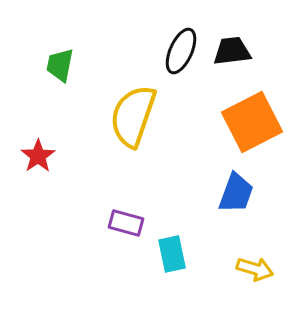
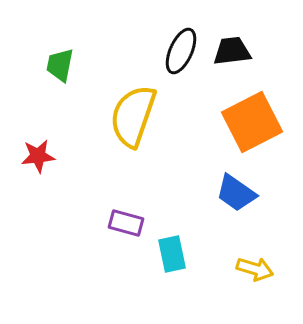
red star: rotated 28 degrees clockwise
blue trapezoid: rotated 105 degrees clockwise
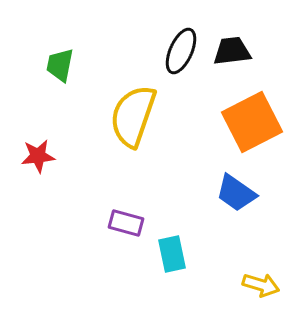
yellow arrow: moved 6 px right, 16 px down
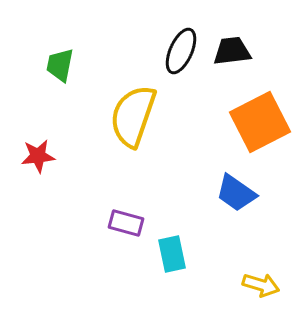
orange square: moved 8 px right
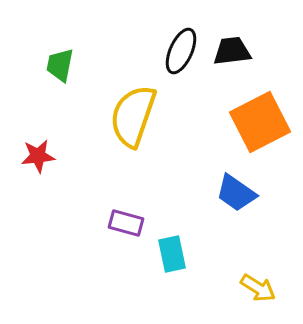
yellow arrow: moved 3 px left, 3 px down; rotated 15 degrees clockwise
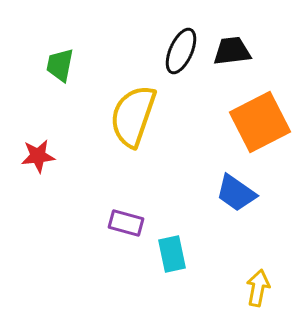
yellow arrow: rotated 111 degrees counterclockwise
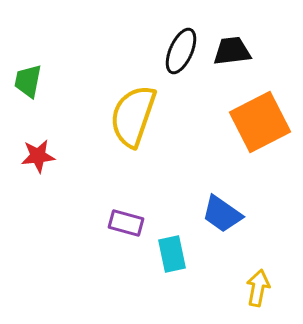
green trapezoid: moved 32 px left, 16 px down
blue trapezoid: moved 14 px left, 21 px down
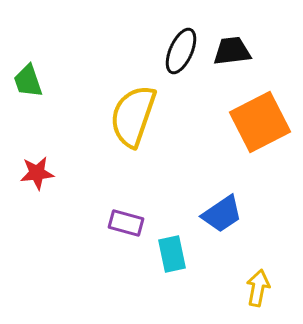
green trapezoid: rotated 30 degrees counterclockwise
red star: moved 1 px left, 17 px down
blue trapezoid: rotated 69 degrees counterclockwise
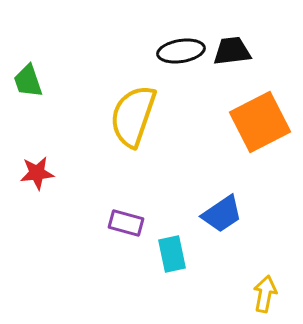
black ellipse: rotated 57 degrees clockwise
yellow arrow: moved 7 px right, 6 px down
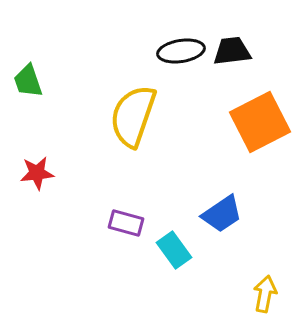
cyan rectangle: moved 2 px right, 4 px up; rotated 24 degrees counterclockwise
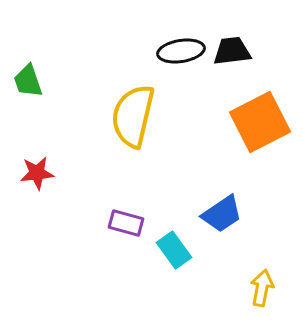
yellow semicircle: rotated 6 degrees counterclockwise
yellow arrow: moved 3 px left, 6 px up
